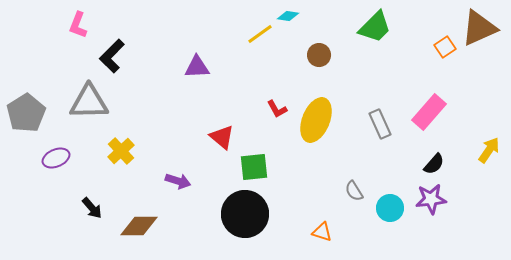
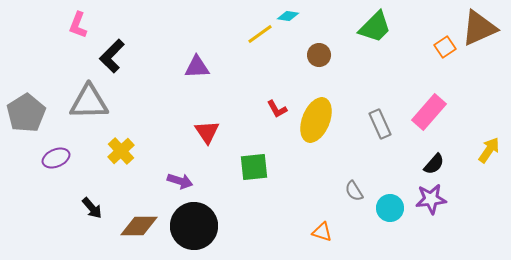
red triangle: moved 15 px left, 5 px up; rotated 16 degrees clockwise
purple arrow: moved 2 px right
black circle: moved 51 px left, 12 px down
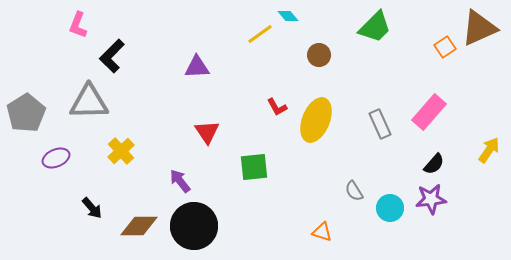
cyan diamond: rotated 40 degrees clockwise
red L-shape: moved 2 px up
purple arrow: rotated 145 degrees counterclockwise
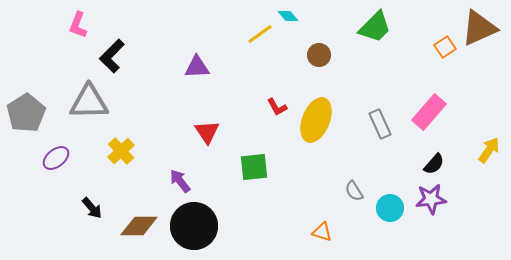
purple ellipse: rotated 16 degrees counterclockwise
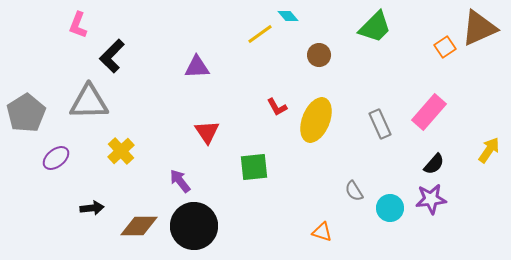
black arrow: rotated 55 degrees counterclockwise
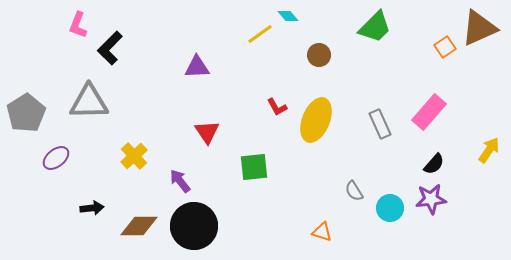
black L-shape: moved 2 px left, 8 px up
yellow cross: moved 13 px right, 5 px down
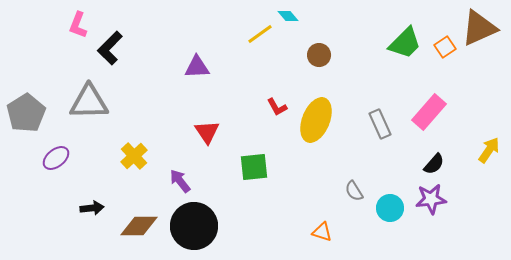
green trapezoid: moved 30 px right, 16 px down
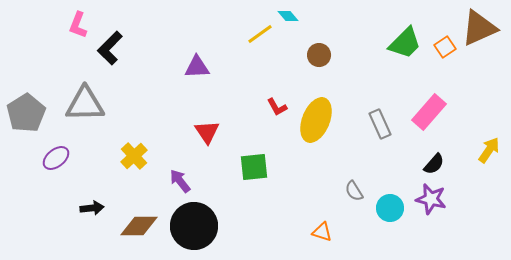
gray triangle: moved 4 px left, 2 px down
purple star: rotated 20 degrees clockwise
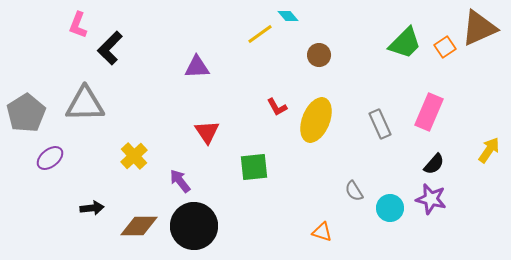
pink rectangle: rotated 18 degrees counterclockwise
purple ellipse: moved 6 px left
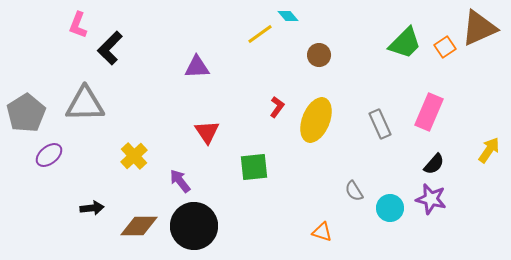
red L-shape: rotated 115 degrees counterclockwise
purple ellipse: moved 1 px left, 3 px up
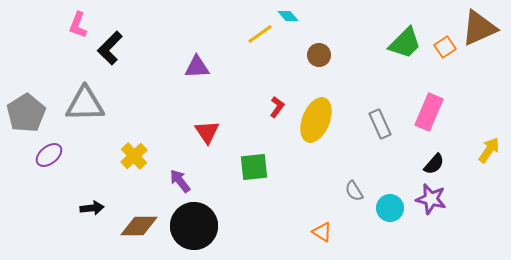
orange triangle: rotated 15 degrees clockwise
